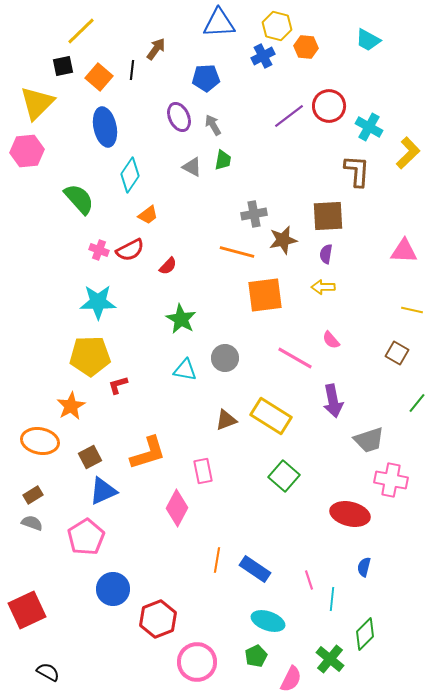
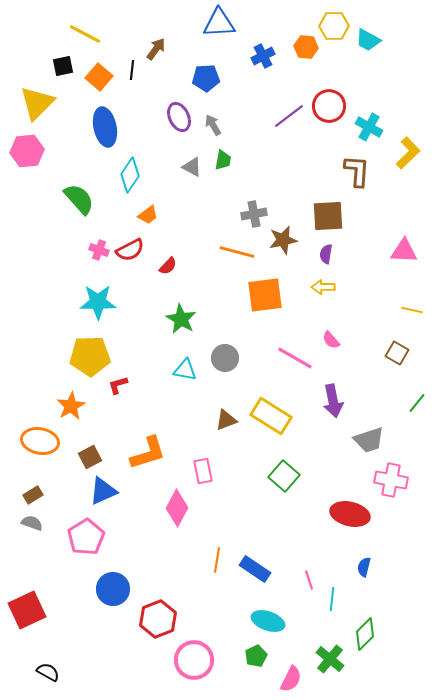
yellow hexagon at (277, 26): moved 57 px right; rotated 16 degrees counterclockwise
yellow line at (81, 31): moved 4 px right, 3 px down; rotated 72 degrees clockwise
pink circle at (197, 662): moved 3 px left, 2 px up
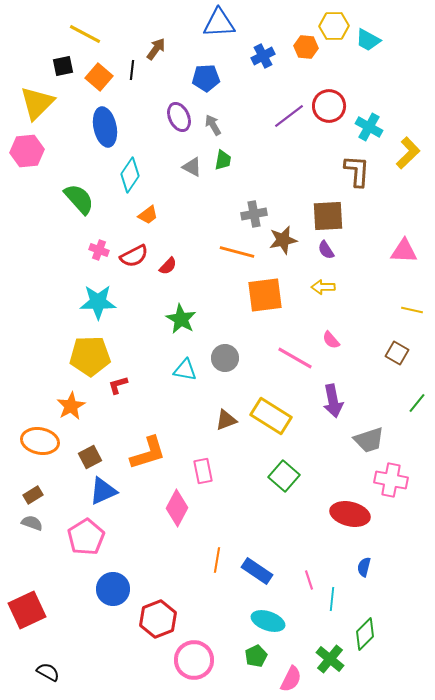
red semicircle at (130, 250): moved 4 px right, 6 px down
purple semicircle at (326, 254): moved 4 px up; rotated 42 degrees counterclockwise
blue rectangle at (255, 569): moved 2 px right, 2 px down
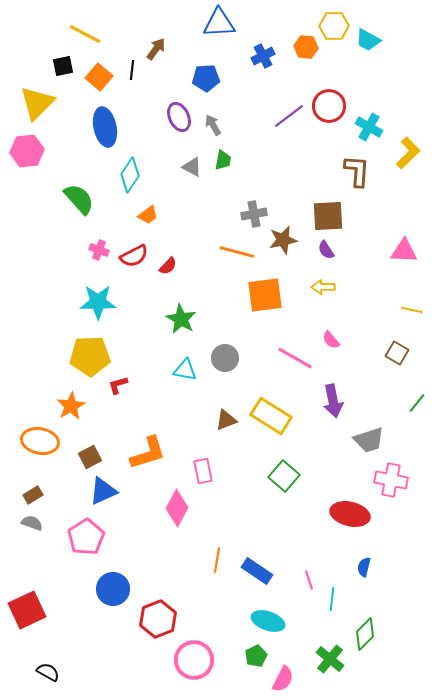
pink semicircle at (291, 679): moved 8 px left
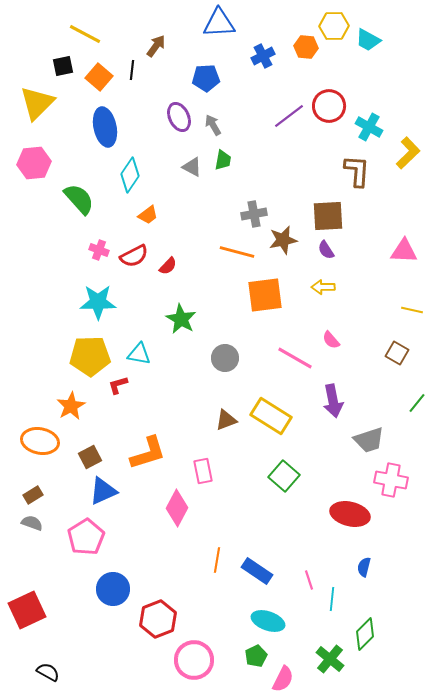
brown arrow at (156, 49): moved 3 px up
pink hexagon at (27, 151): moved 7 px right, 12 px down
cyan triangle at (185, 370): moved 46 px left, 16 px up
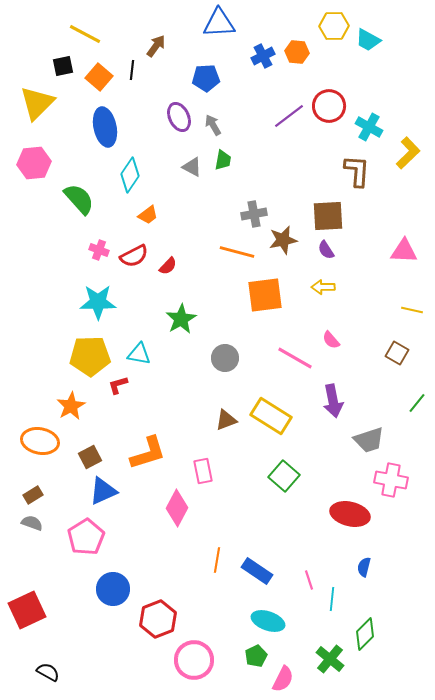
orange hexagon at (306, 47): moved 9 px left, 5 px down
green star at (181, 319): rotated 12 degrees clockwise
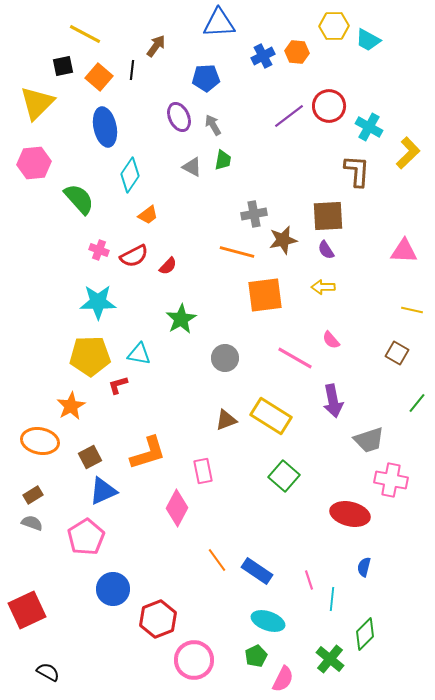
orange line at (217, 560): rotated 45 degrees counterclockwise
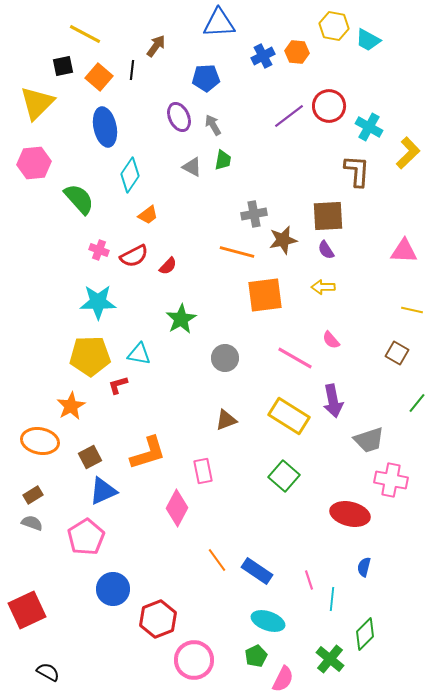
yellow hexagon at (334, 26): rotated 12 degrees clockwise
yellow rectangle at (271, 416): moved 18 px right
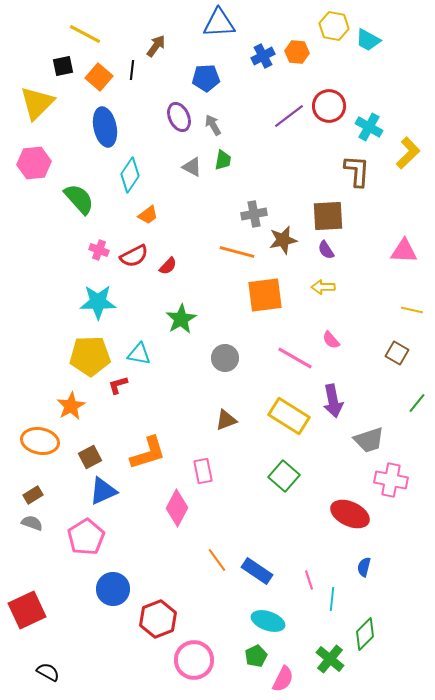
red ellipse at (350, 514): rotated 12 degrees clockwise
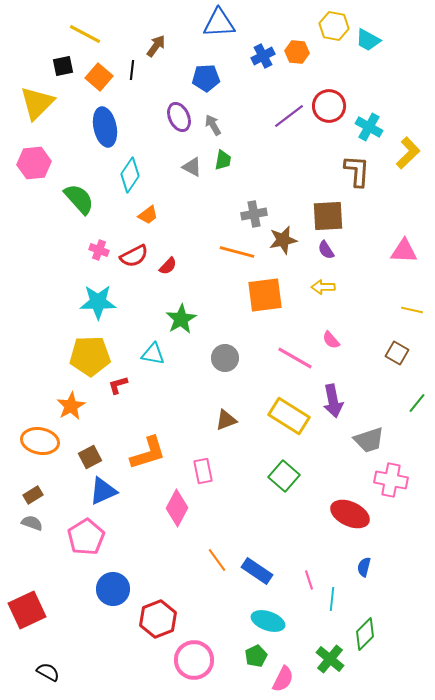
cyan triangle at (139, 354): moved 14 px right
